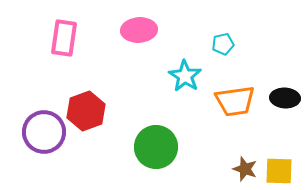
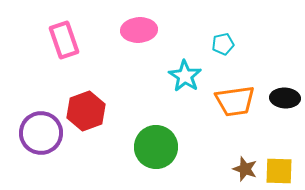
pink rectangle: moved 2 px down; rotated 27 degrees counterclockwise
purple circle: moved 3 px left, 1 px down
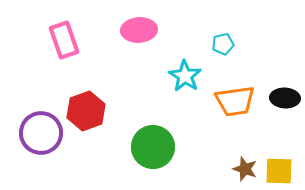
green circle: moved 3 px left
